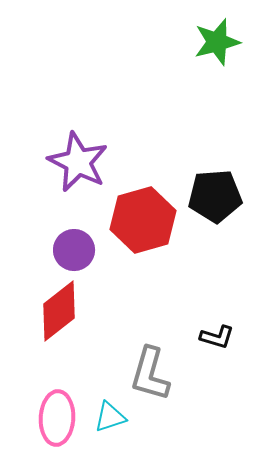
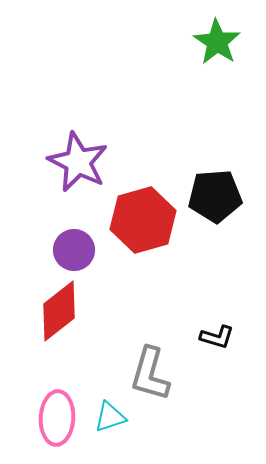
green star: rotated 24 degrees counterclockwise
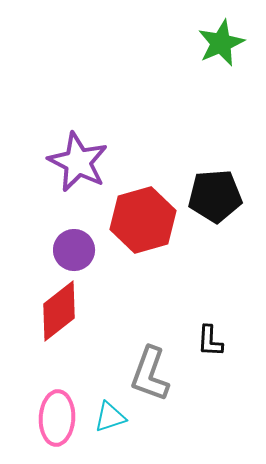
green star: moved 4 px right, 1 px down; rotated 15 degrees clockwise
black L-shape: moved 7 px left, 4 px down; rotated 76 degrees clockwise
gray L-shape: rotated 4 degrees clockwise
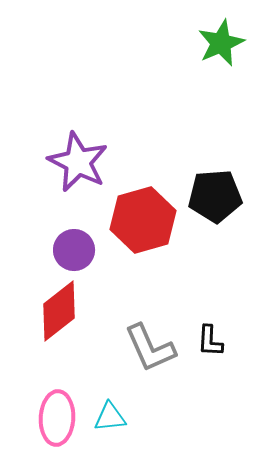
gray L-shape: moved 26 px up; rotated 44 degrees counterclockwise
cyan triangle: rotated 12 degrees clockwise
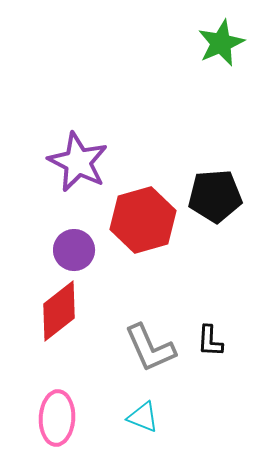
cyan triangle: moved 33 px right; rotated 28 degrees clockwise
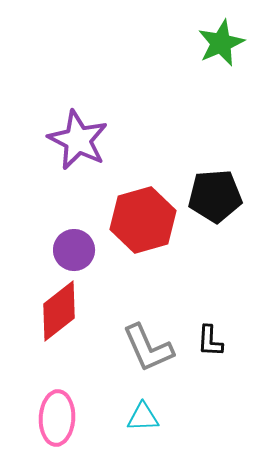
purple star: moved 22 px up
gray L-shape: moved 2 px left
cyan triangle: rotated 24 degrees counterclockwise
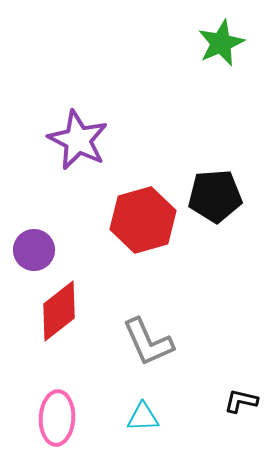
purple circle: moved 40 px left
black L-shape: moved 31 px right, 60 px down; rotated 100 degrees clockwise
gray L-shape: moved 6 px up
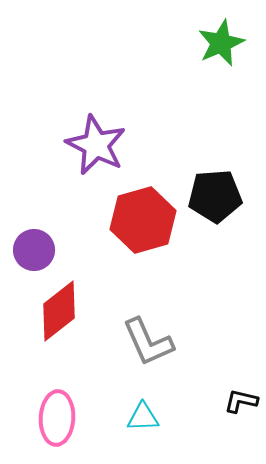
purple star: moved 18 px right, 5 px down
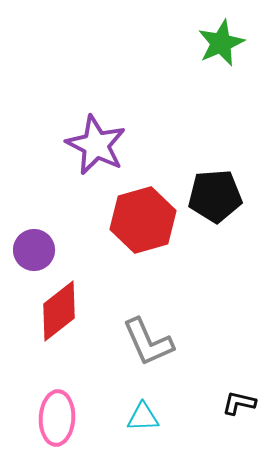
black L-shape: moved 2 px left, 2 px down
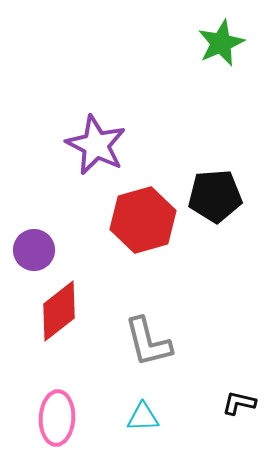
gray L-shape: rotated 10 degrees clockwise
